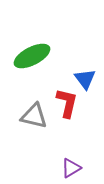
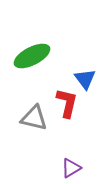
gray triangle: moved 2 px down
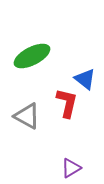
blue triangle: rotated 15 degrees counterclockwise
gray triangle: moved 7 px left, 2 px up; rotated 16 degrees clockwise
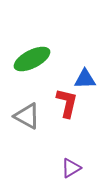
green ellipse: moved 3 px down
blue triangle: rotated 40 degrees counterclockwise
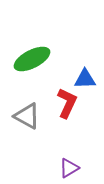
red L-shape: rotated 12 degrees clockwise
purple triangle: moved 2 px left
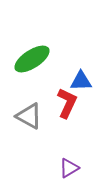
green ellipse: rotated 6 degrees counterclockwise
blue triangle: moved 4 px left, 2 px down
gray triangle: moved 2 px right
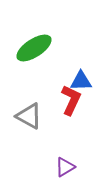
green ellipse: moved 2 px right, 11 px up
red L-shape: moved 4 px right, 3 px up
purple triangle: moved 4 px left, 1 px up
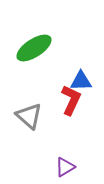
gray triangle: rotated 12 degrees clockwise
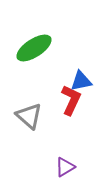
blue triangle: rotated 10 degrees counterclockwise
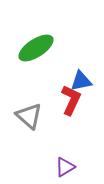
green ellipse: moved 2 px right
